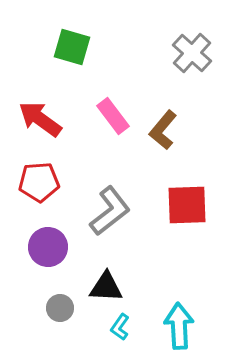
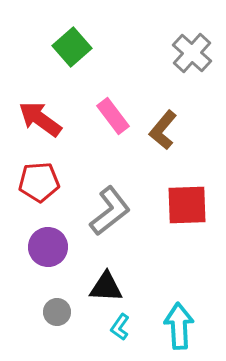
green square: rotated 33 degrees clockwise
gray circle: moved 3 px left, 4 px down
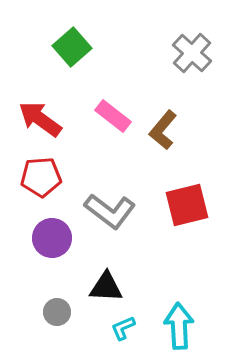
pink rectangle: rotated 15 degrees counterclockwise
red pentagon: moved 2 px right, 5 px up
red square: rotated 12 degrees counterclockwise
gray L-shape: rotated 75 degrees clockwise
purple circle: moved 4 px right, 9 px up
cyan L-shape: moved 3 px right, 1 px down; rotated 32 degrees clockwise
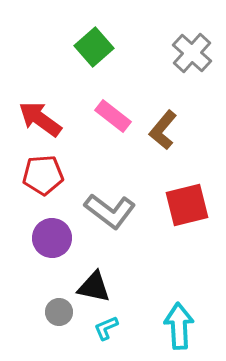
green square: moved 22 px right
red pentagon: moved 2 px right, 2 px up
black triangle: moved 12 px left; rotated 9 degrees clockwise
gray circle: moved 2 px right
cyan L-shape: moved 17 px left
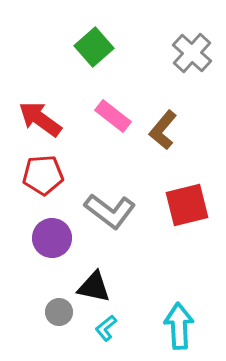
cyan L-shape: rotated 16 degrees counterclockwise
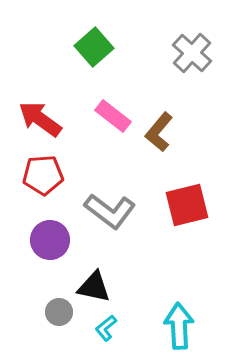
brown L-shape: moved 4 px left, 2 px down
purple circle: moved 2 px left, 2 px down
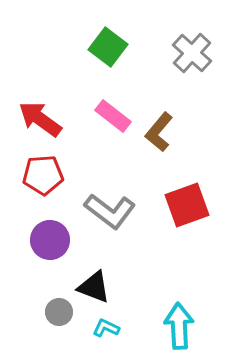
green square: moved 14 px right; rotated 12 degrees counterclockwise
red square: rotated 6 degrees counterclockwise
black triangle: rotated 9 degrees clockwise
cyan L-shape: rotated 64 degrees clockwise
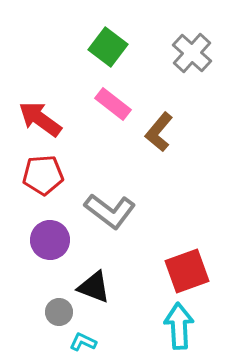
pink rectangle: moved 12 px up
red square: moved 66 px down
cyan L-shape: moved 23 px left, 14 px down
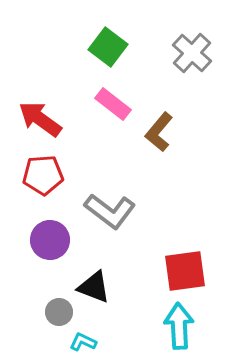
red square: moved 2 px left; rotated 12 degrees clockwise
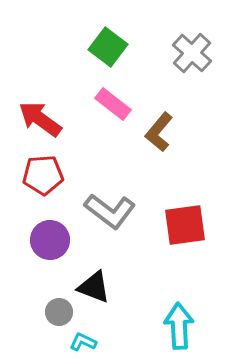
red square: moved 46 px up
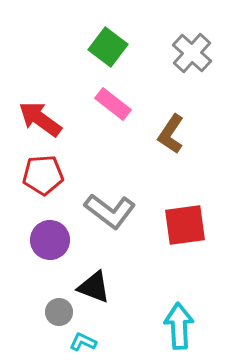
brown L-shape: moved 12 px right, 2 px down; rotated 6 degrees counterclockwise
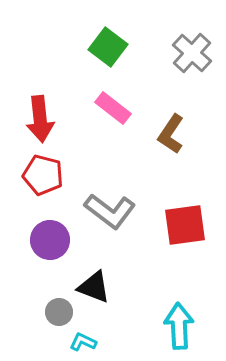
pink rectangle: moved 4 px down
red arrow: rotated 132 degrees counterclockwise
red pentagon: rotated 18 degrees clockwise
